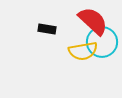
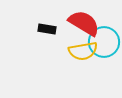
red semicircle: moved 9 px left, 2 px down; rotated 12 degrees counterclockwise
cyan circle: moved 2 px right
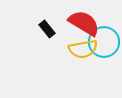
black rectangle: rotated 42 degrees clockwise
yellow semicircle: moved 2 px up
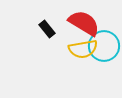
cyan circle: moved 4 px down
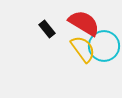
yellow semicircle: rotated 116 degrees counterclockwise
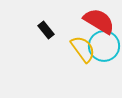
red semicircle: moved 15 px right, 2 px up
black rectangle: moved 1 px left, 1 px down
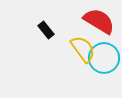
cyan circle: moved 12 px down
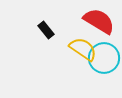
yellow semicircle: rotated 20 degrees counterclockwise
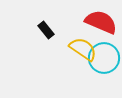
red semicircle: moved 2 px right, 1 px down; rotated 8 degrees counterclockwise
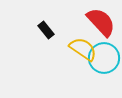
red semicircle: rotated 24 degrees clockwise
